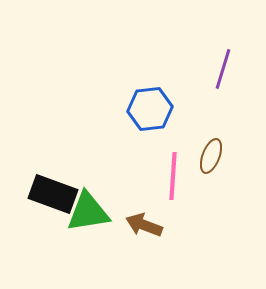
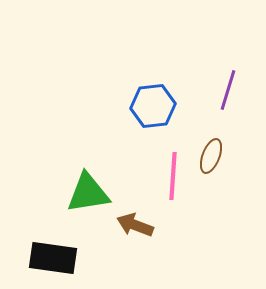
purple line: moved 5 px right, 21 px down
blue hexagon: moved 3 px right, 3 px up
black rectangle: moved 64 px down; rotated 12 degrees counterclockwise
green triangle: moved 19 px up
brown arrow: moved 9 px left
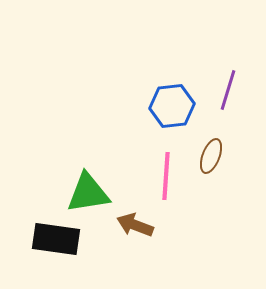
blue hexagon: moved 19 px right
pink line: moved 7 px left
black rectangle: moved 3 px right, 19 px up
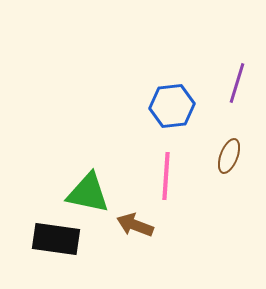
purple line: moved 9 px right, 7 px up
brown ellipse: moved 18 px right
green triangle: rotated 21 degrees clockwise
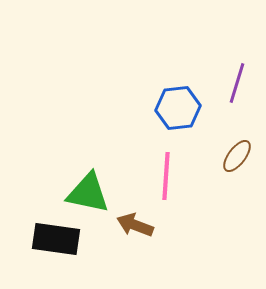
blue hexagon: moved 6 px right, 2 px down
brown ellipse: moved 8 px right; rotated 16 degrees clockwise
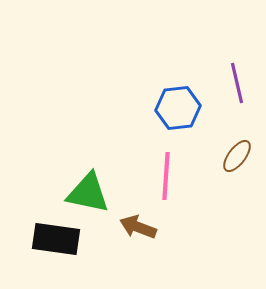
purple line: rotated 30 degrees counterclockwise
brown arrow: moved 3 px right, 2 px down
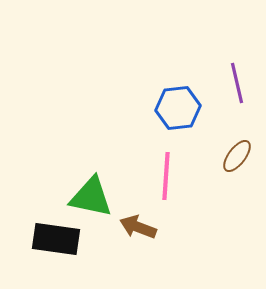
green triangle: moved 3 px right, 4 px down
